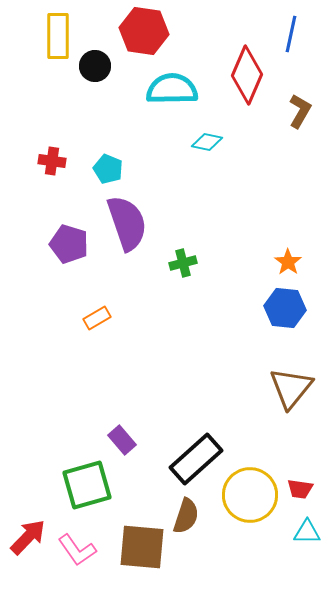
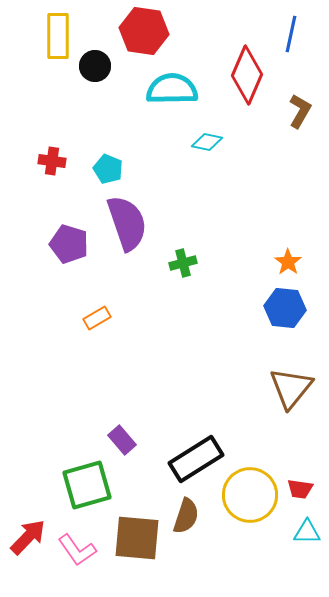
black rectangle: rotated 10 degrees clockwise
brown square: moved 5 px left, 9 px up
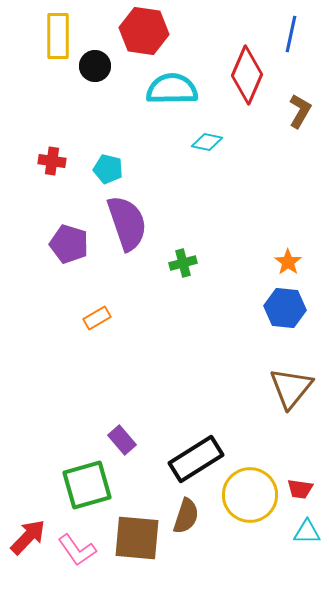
cyan pentagon: rotated 8 degrees counterclockwise
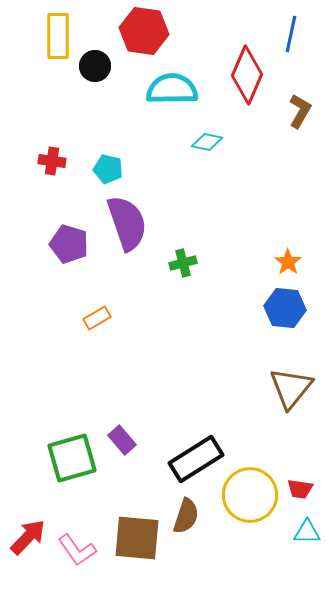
green square: moved 15 px left, 27 px up
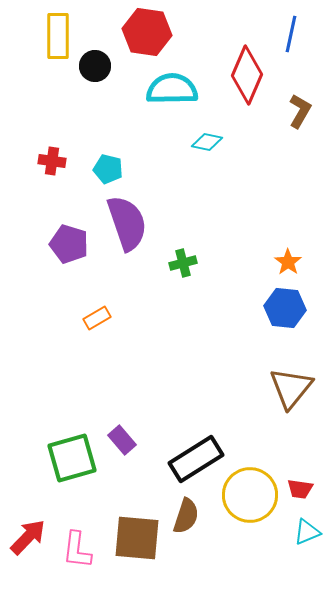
red hexagon: moved 3 px right, 1 px down
cyan triangle: rotated 24 degrees counterclockwise
pink L-shape: rotated 42 degrees clockwise
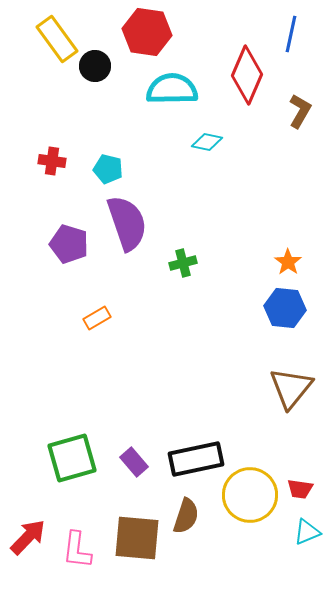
yellow rectangle: moved 1 px left, 3 px down; rotated 36 degrees counterclockwise
purple rectangle: moved 12 px right, 22 px down
black rectangle: rotated 20 degrees clockwise
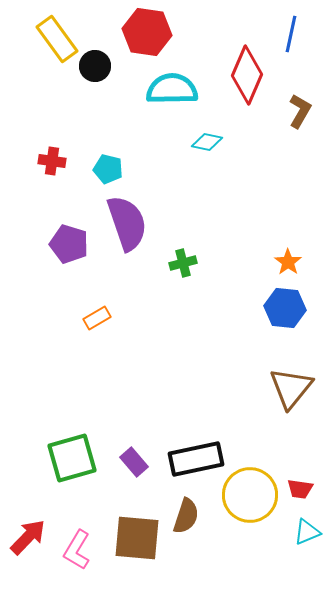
pink L-shape: rotated 24 degrees clockwise
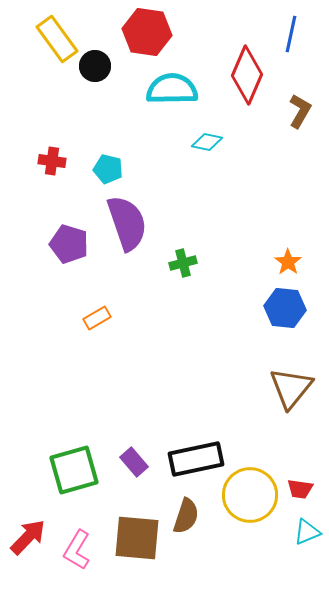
green square: moved 2 px right, 12 px down
